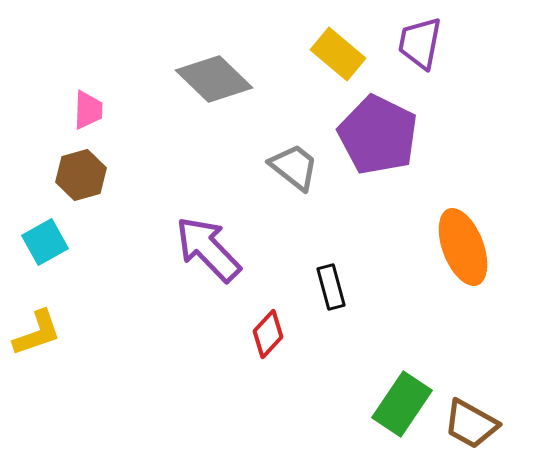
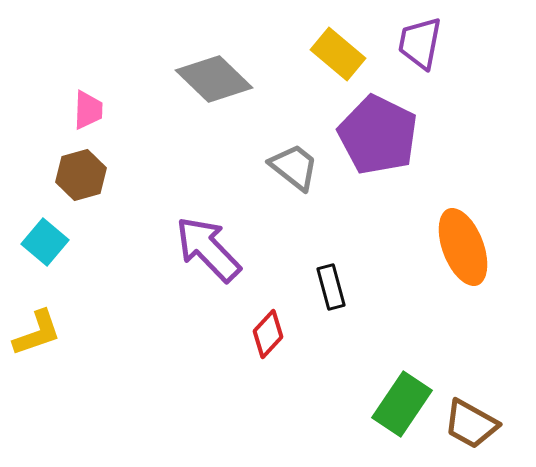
cyan square: rotated 21 degrees counterclockwise
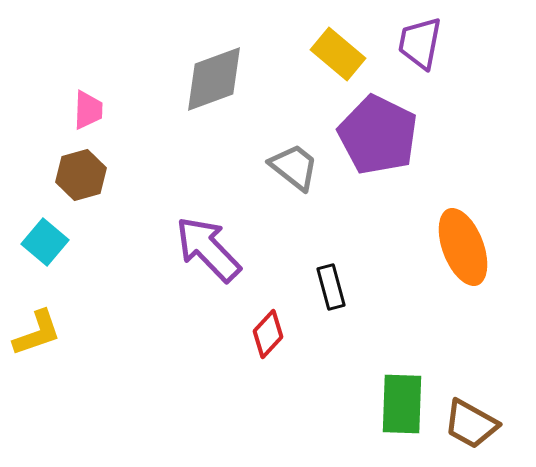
gray diamond: rotated 64 degrees counterclockwise
green rectangle: rotated 32 degrees counterclockwise
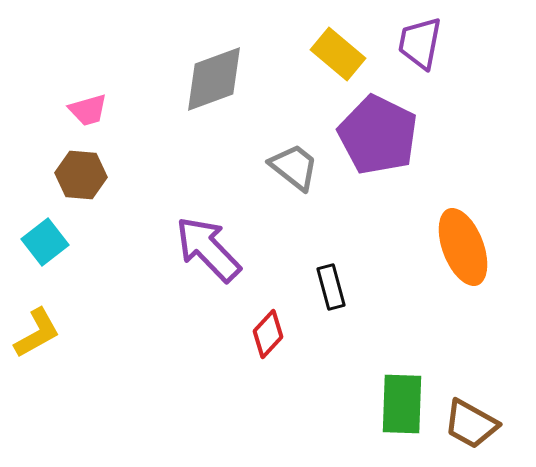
pink trapezoid: rotated 72 degrees clockwise
brown hexagon: rotated 21 degrees clockwise
cyan square: rotated 12 degrees clockwise
yellow L-shape: rotated 10 degrees counterclockwise
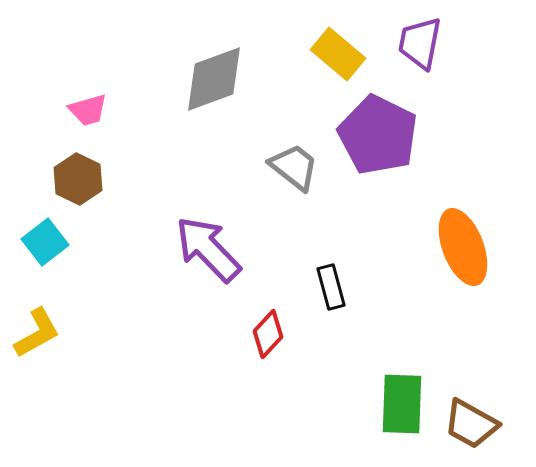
brown hexagon: moved 3 px left, 4 px down; rotated 21 degrees clockwise
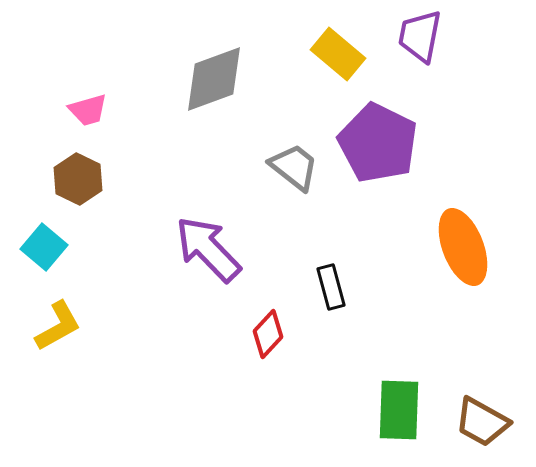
purple trapezoid: moved 7 px up
purple pentagon: moved 8 px down
cyan square: moved 1 px left, 5 px down; rotated 12 degrees counterclockwise
yellow L-shape: moved 21 px right, 7 px up
green rectangle: moved 3 px left, 6 px down
brown trapezoid: moved 11 px right, 2 px up
